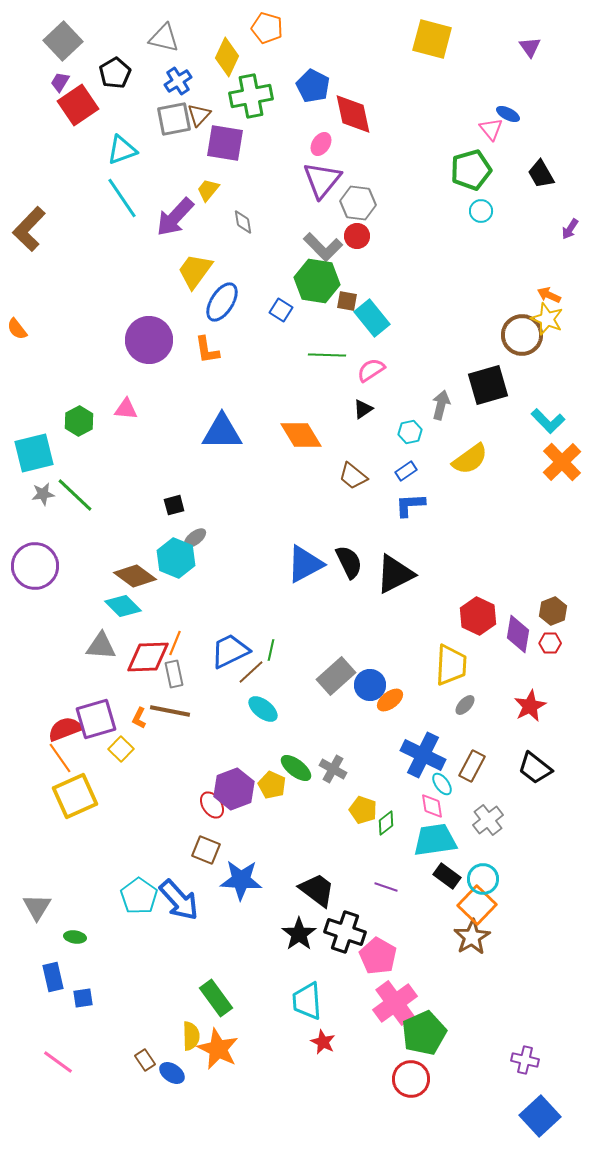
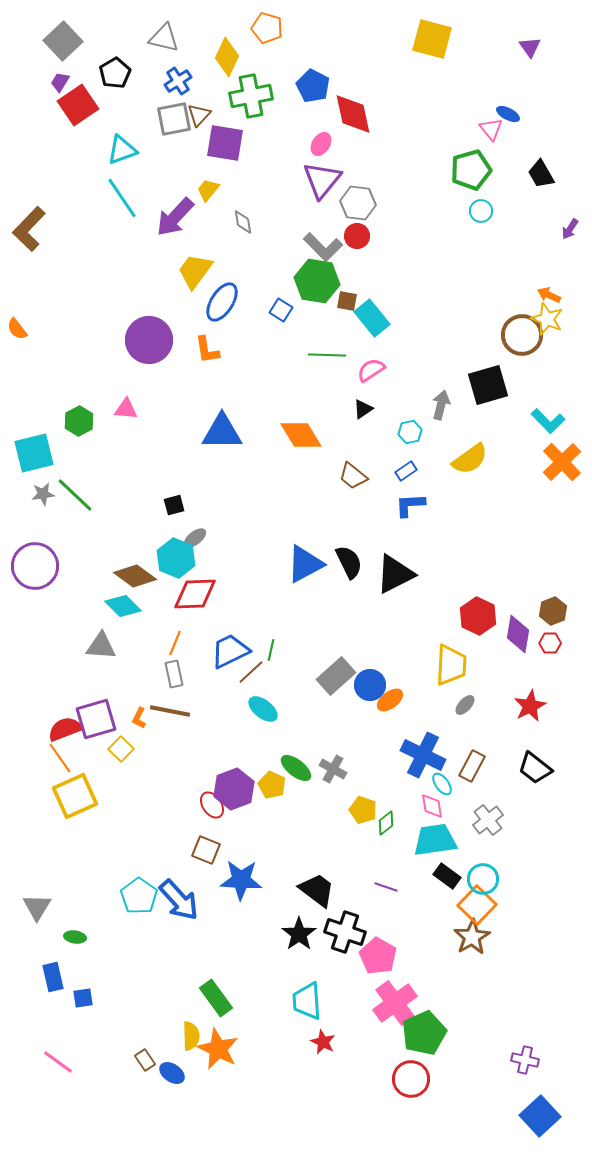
red diamond at (148, 657): moved 47 px right, 63 px up
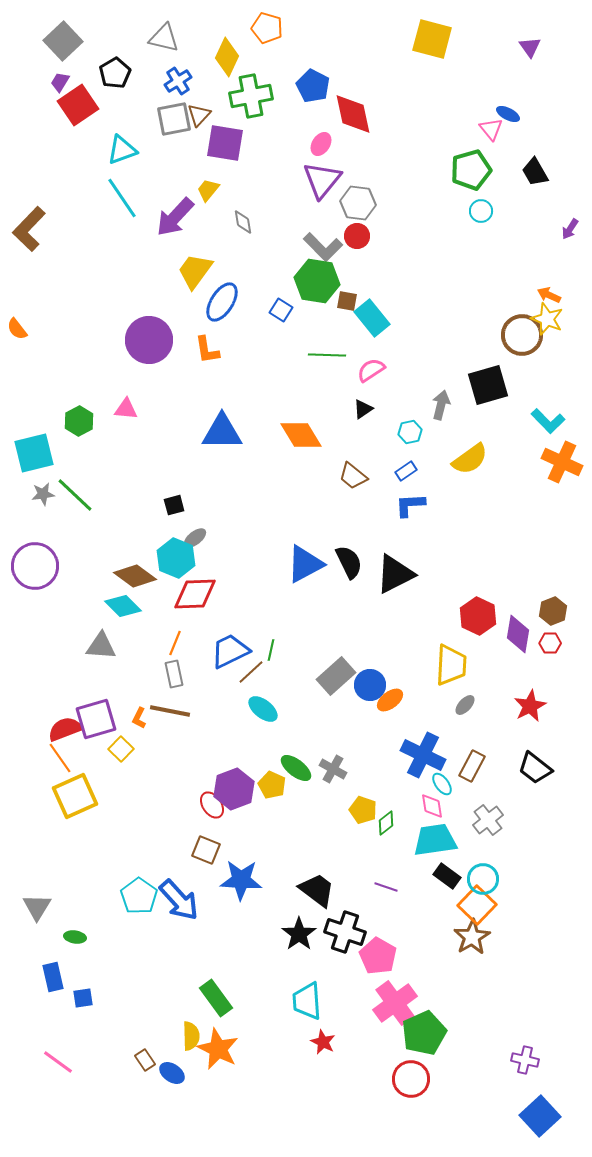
black trapezoid at (541, 174): moved 6 px left, 2 px up
orange cross at (562, 462): rotated 21 degrees counterclockwise
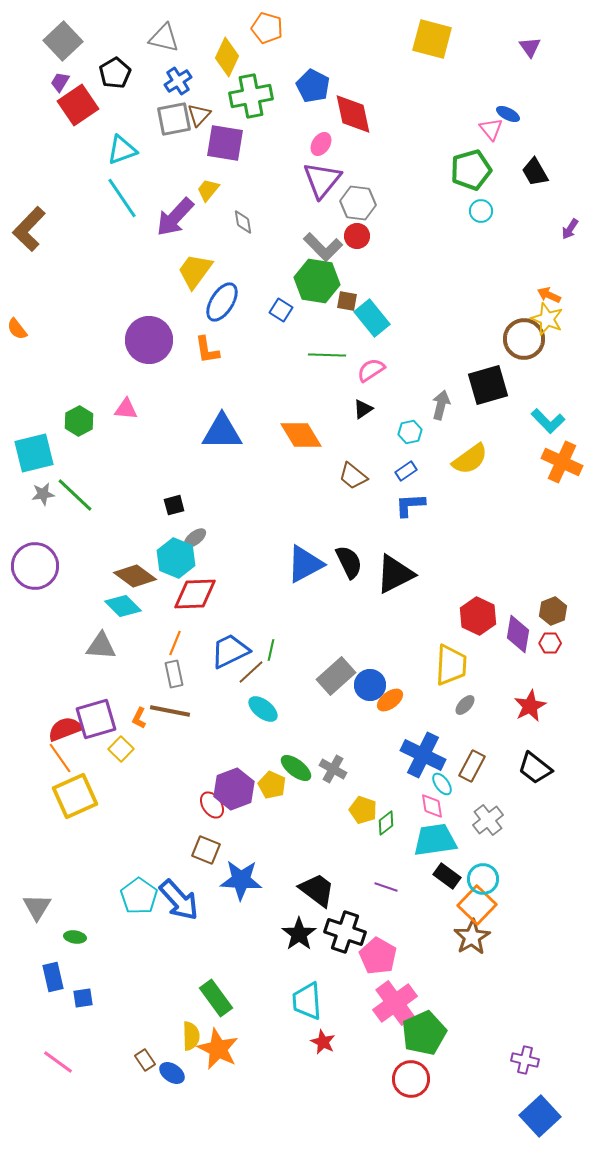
brown circle at (522, 335): moved 2 px right, 4 px down
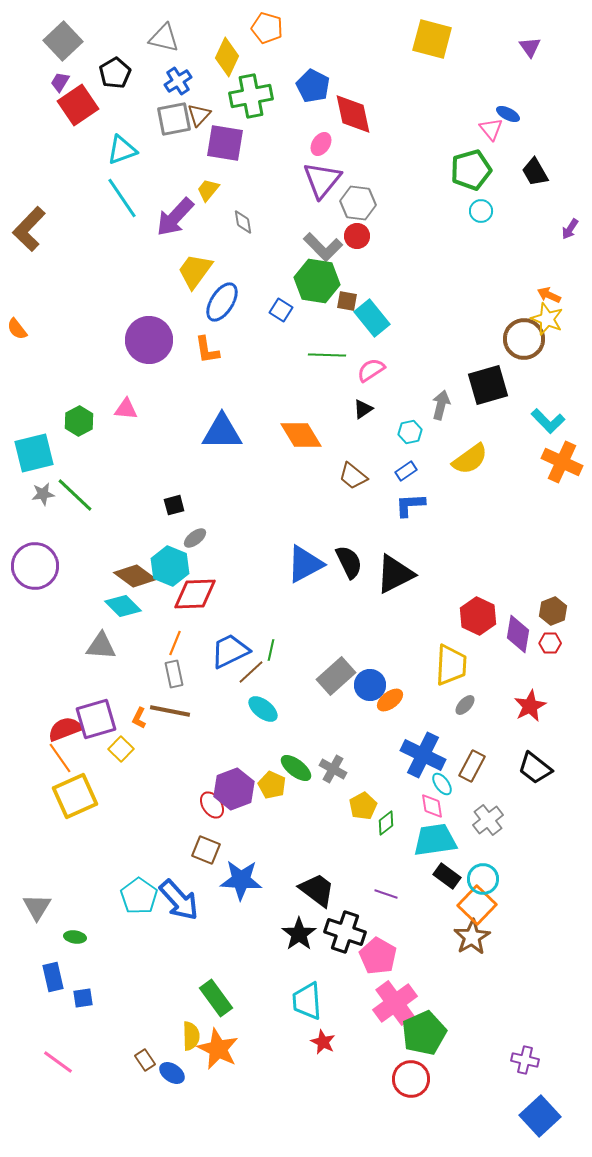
cyan hexagon at (176, 558): moved 6 px left, 8 px down
yellow pentagon at (363, 810): moved 4 px up; rotated 24 degrees clockwise
purple line at (386, 887): moved 7 px down
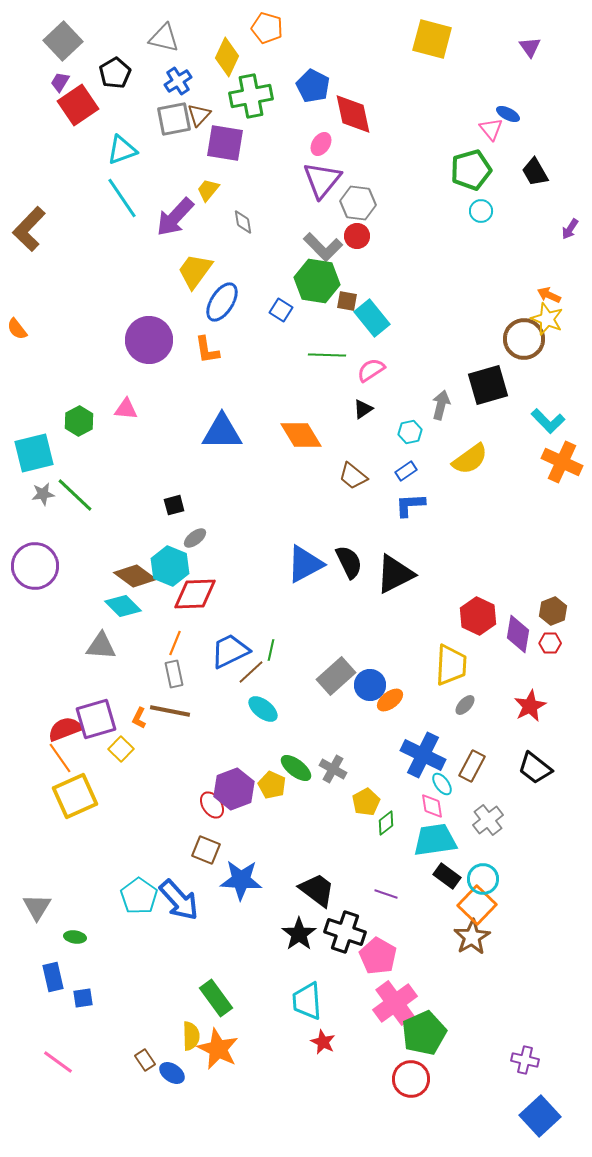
yellow pentagon at (363, 806): moved 3 px right, 4 px up
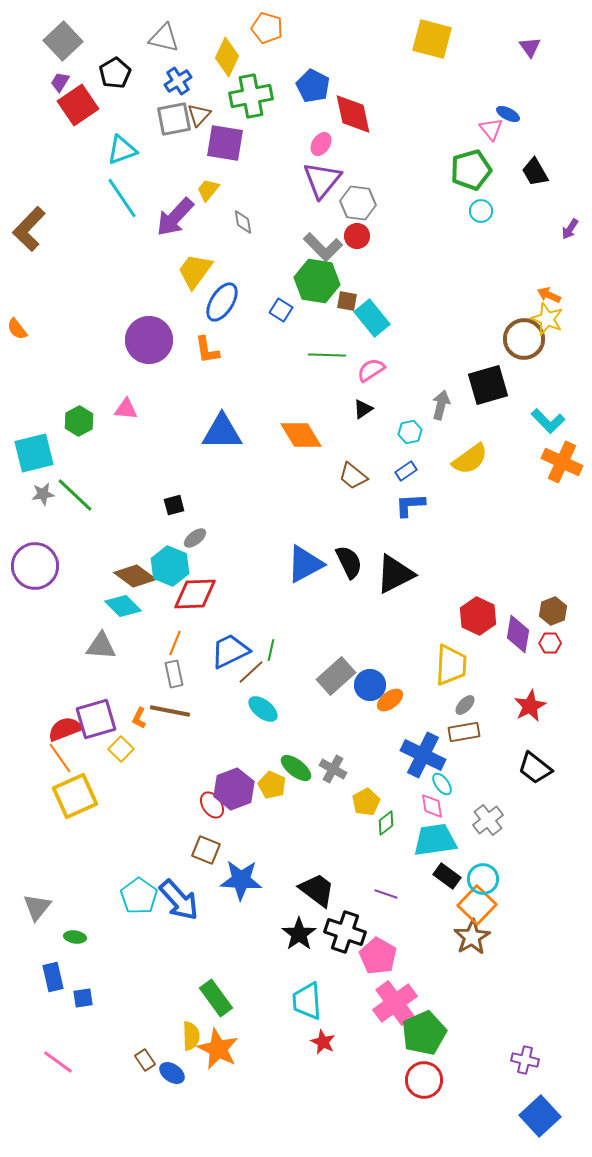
brown rectangle at (472, 766): moved 8 px left, 34 px up; rotated 52 degrees clockwise
gray triangle at (37, 907): rotated 8 degrees clockwise
red circle at (411, 1079): moved 13 px right, 1 px down
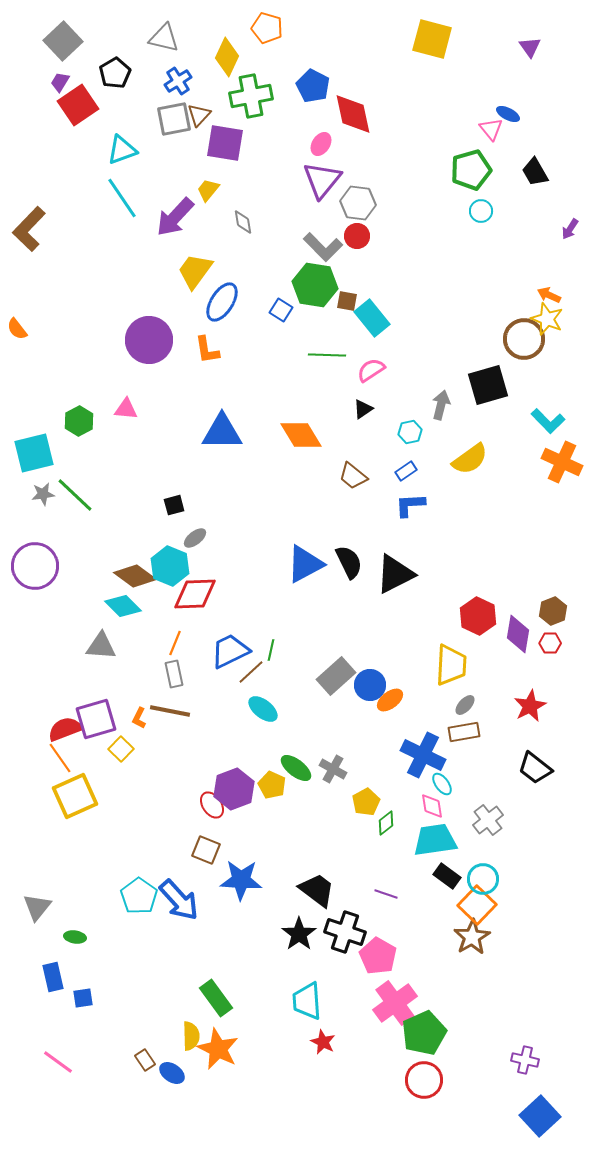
green hexagon at (317, 281): moved 2 px left, 4 px down
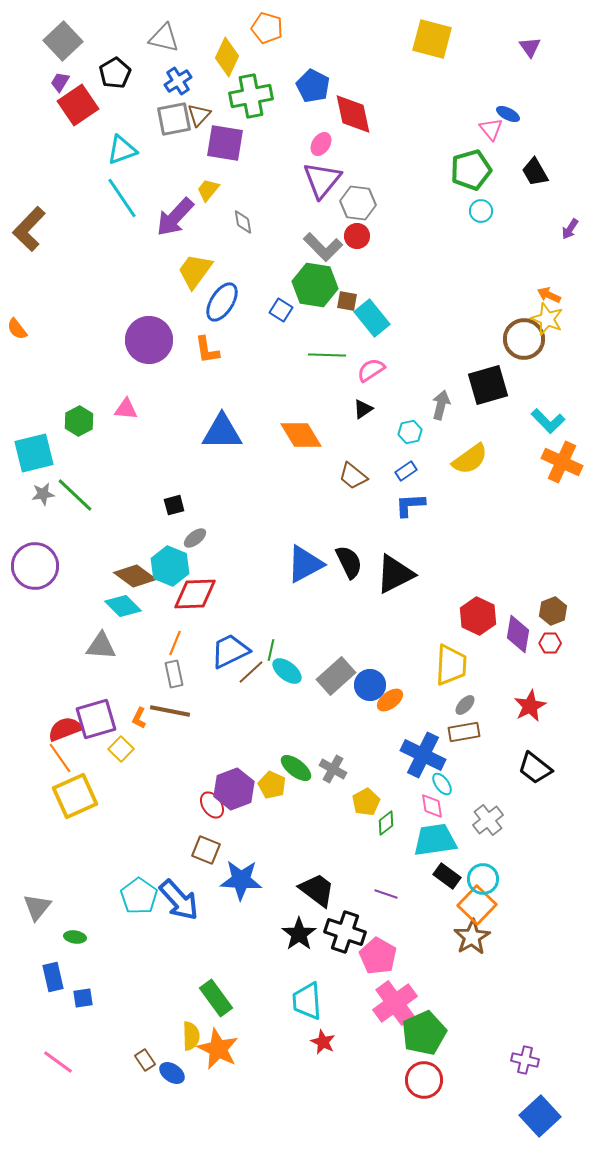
cyan ellipse at (263, 709): moved 24 px right, 38 px up
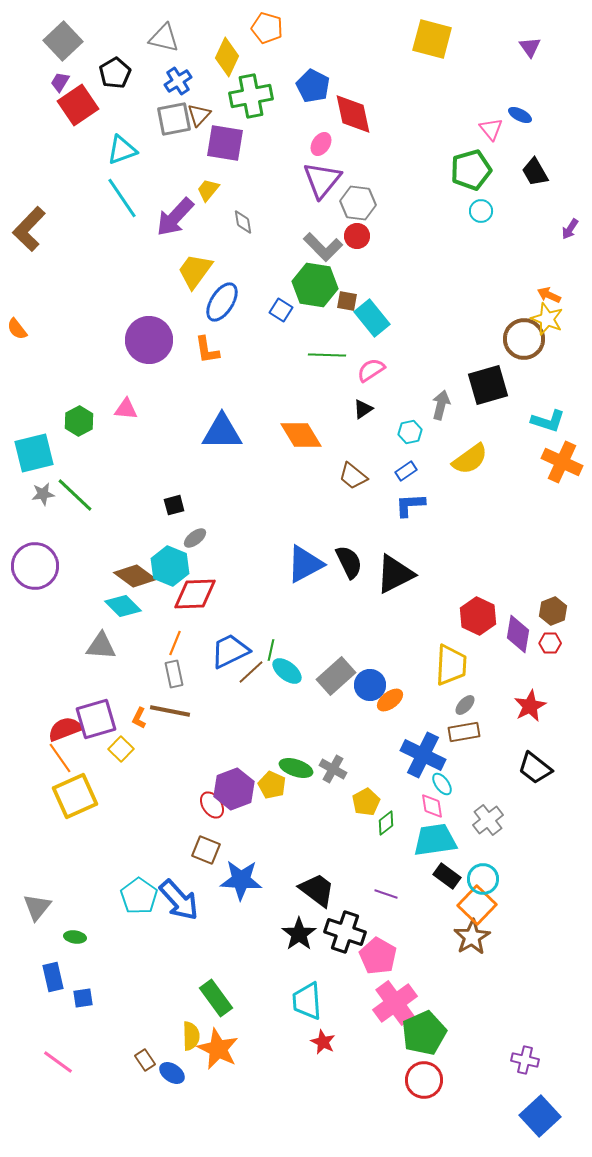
blue ellipse at (508, 114): moved 12 px right, 1 px down
cyan L-shape at (548, 421): rotated 28 degrees counterclockwise
green ellipse at (296, 768): rotated 20 degrees counterclockwise
